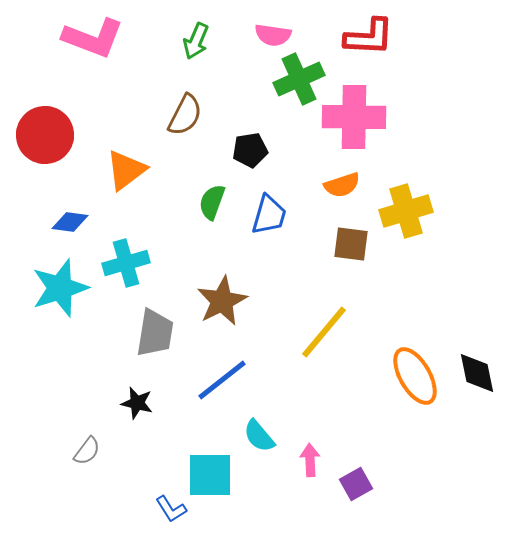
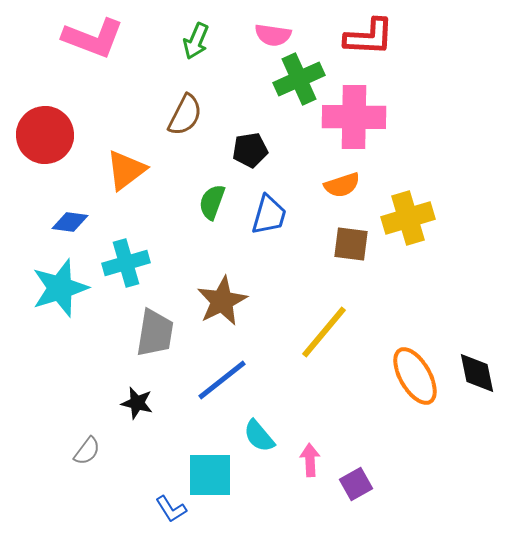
yellow cross: moved 2 px right, 7 px down
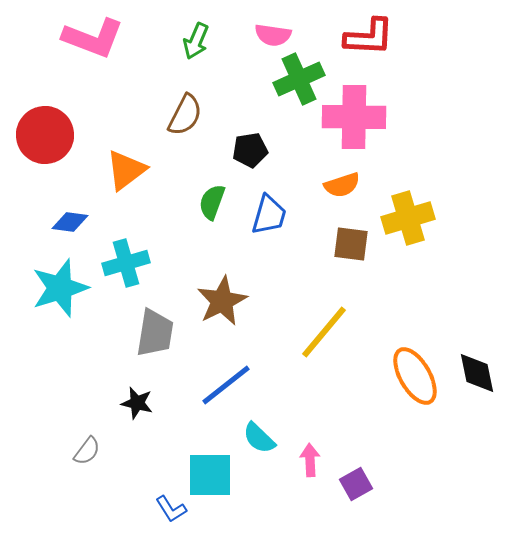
blue line: moved 4 px right, 5 px down
cyan semicircle: moved 2 px down; rotated 6 degrees counterclockwise
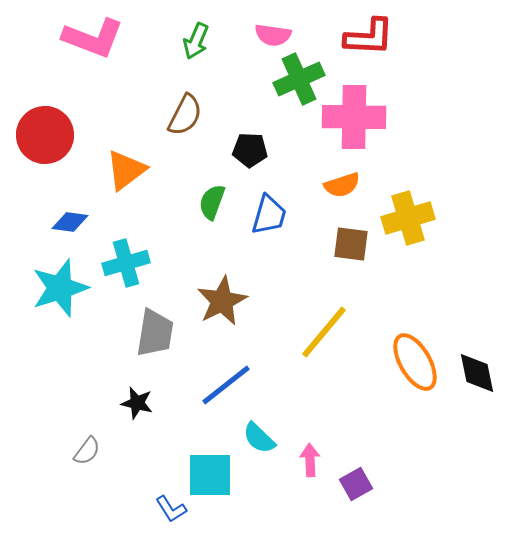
black pentagon: rotated 12 degrees clockwise
orange ellipse: moved 14 px up
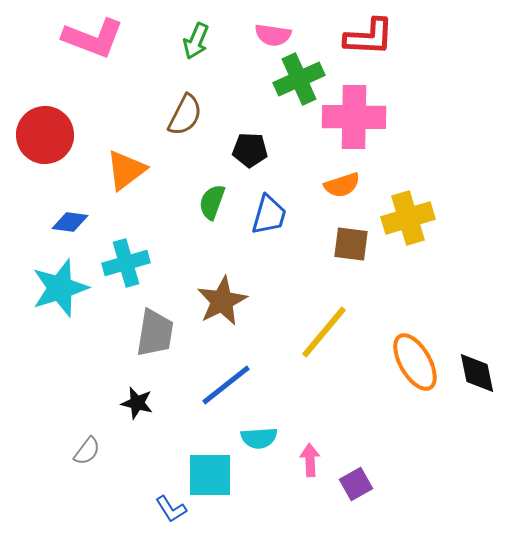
cyan semicircle: rotated 48 degrees counterclockwise
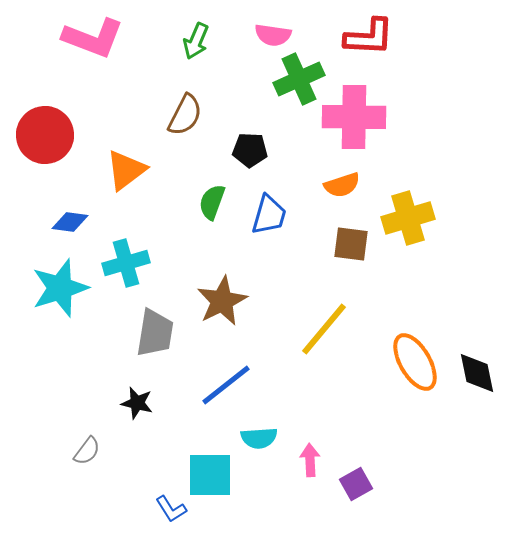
yellow line: moved 3 px up
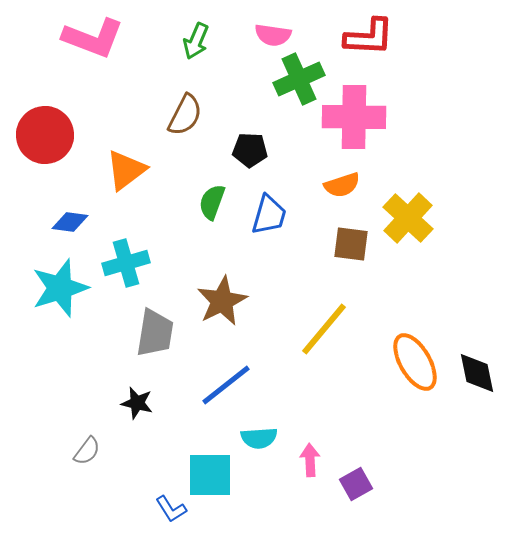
yellow cross: rotated 30 degrees counterclockwise
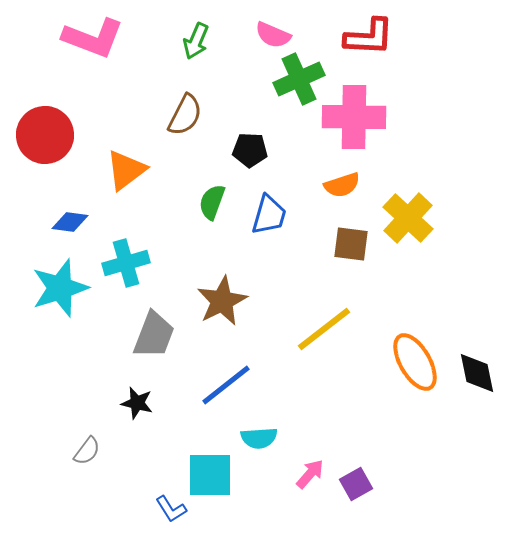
pink semicircle: rotated 15 degrees clockwise
yellow line: rotated 12 degrees clockwise
gray trapezoid: moved 1 px left, 2 px down; rotated 12 degrees clockwise
pink arrow: moved 14 px down; rotated 44 degrees clockwise
